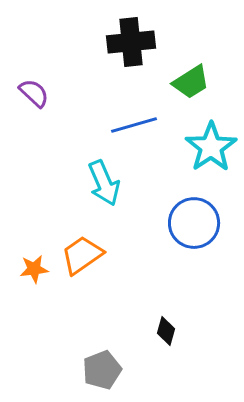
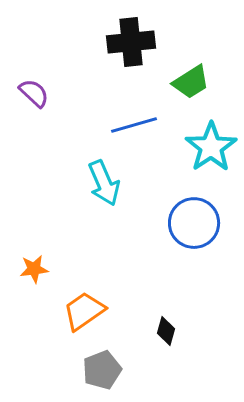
orange trapezoid: moved 2 px right, 56 px down
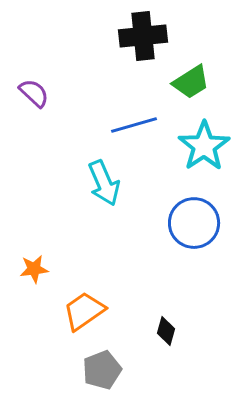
black cross: moved 12 px right, 6 px up
cyan star: moved 7 px left, 1 px up
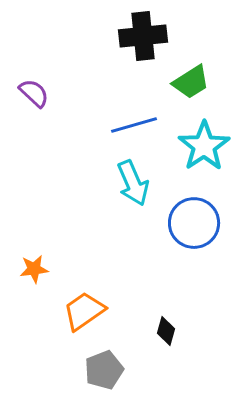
cyan arrow: moved 29 px right
gray pentagon: moved 2 px right
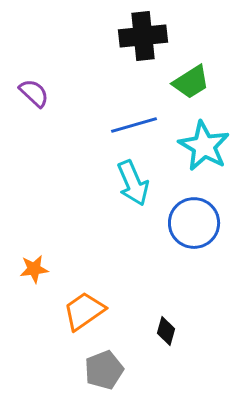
cyan star: rotated 9 degrees counterclockwise
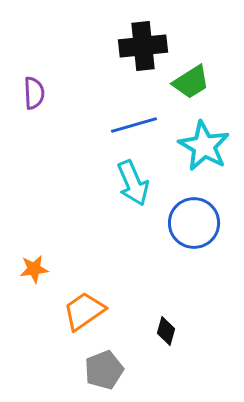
black cross: moved 10 px down
purple semicircle: rotated 44 degrees clockwise
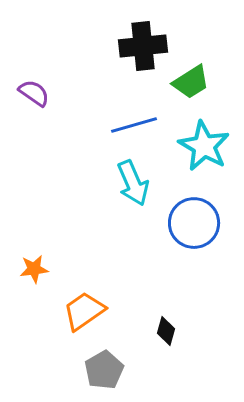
purple semicircle: rotated 52 degrees counterclockwise
gray pentagon: rotated 9 degrees counterclockwise
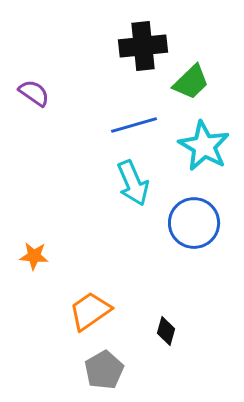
green trapezoid: rotated 12 degrees counterclockwise
orange star: moved 13 px up; rotated 12 degrees clockwise
orange trapezoid: moved 6 px right
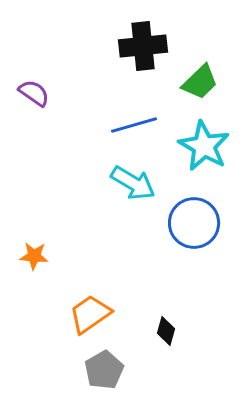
green trapezoid: moved 9 px right
cyan arrow: rotated 36 degrees counterclockwise
orange trapezoid: moved 3 px down
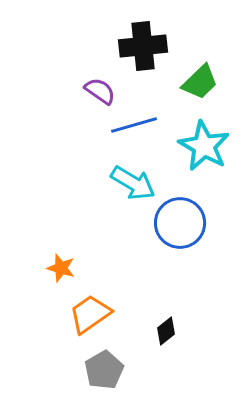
purple semicircle: moved 66 px right, 2 px up
blue circle: moved 14 px left
orange star: moved 27 px right, 12 px down; rotated 12 degrees clockwise
black diamond: rotated 36 degrees clockwise
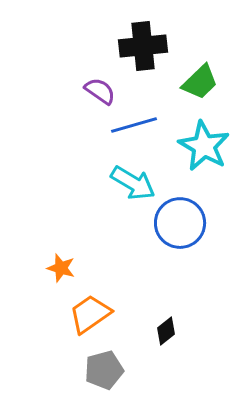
gray pentagon: rotated 15 degrees clockwise
